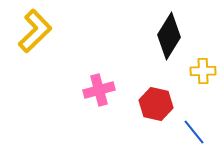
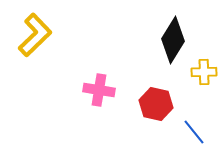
yellow L-shape: moved 4 px down
black diamond: moved 4 px right, 4 px down
yellow cross: moved 1 px right, 1 px down
pink cross: rotated 24 degrees clockwise
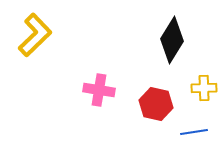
black diamond: moved 1 px left
yellow cross: moved 16 px down
blue line: rotated 60 degrees counterclockwise
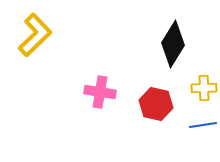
black diamond: moved 1 px right, 4 px down
pink cross: moved 1 px right, 2 px down
blue line: moved 9 px right, 7 px up
